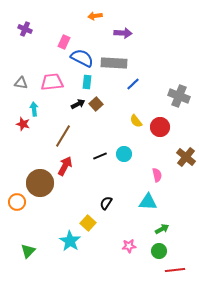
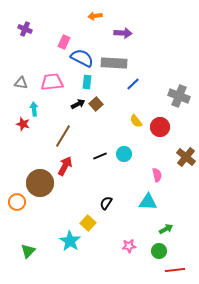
green arrow: moved 4 px right
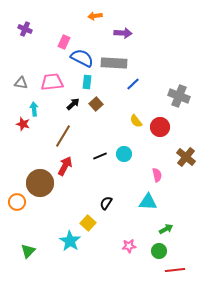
black arrow: moved 5 px left; rotated 16 degrees counterclockwise
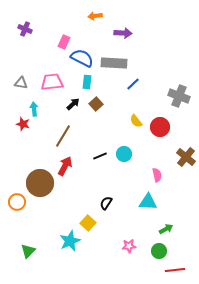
cyan star: rotated 15 degrees clockwise
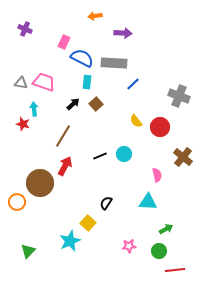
pink trapezoid: moved 8 px left; rotated 25 degrees clockwise
brown cross: moved 3 px left
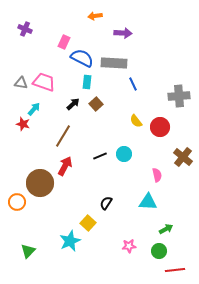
blue line: rotated 72 degrees counterclockwise
gray cross: rotated 25 degrees counterclockwise
cyan arrow: rotated 48 degrees clockwise
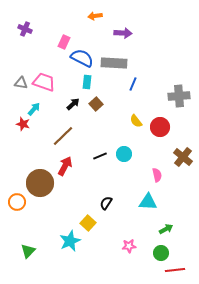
blue line: rotated 48 degrees clockwise
brown line: rotated 15 degrees clockwise
green circle: moved 2 px right, 2 px down
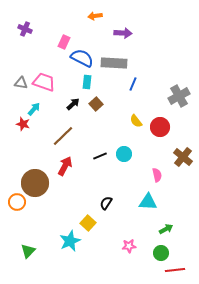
gray cross: rotated 25 degrees counterclockwise
brown circle: moved 5 px left
